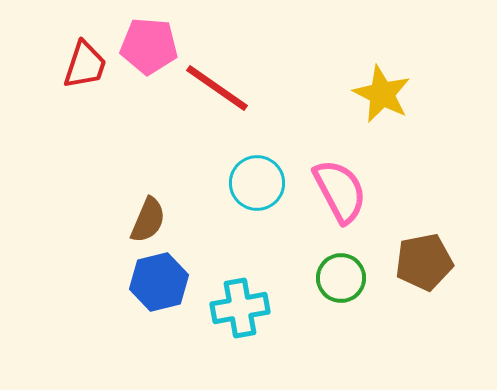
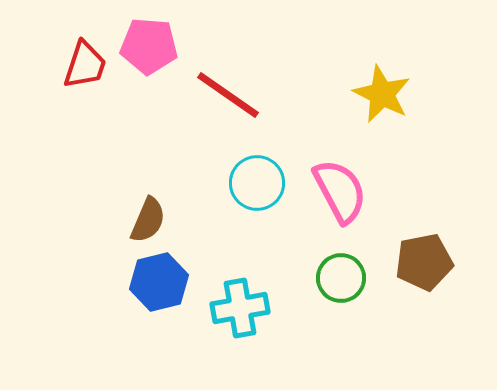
red line: moved 11 px right, 7 px down
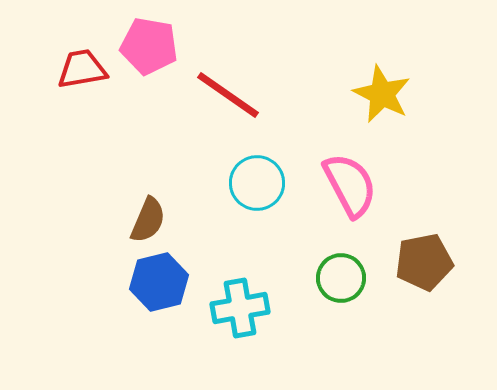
pink pentagon: rotated 6 degrees clockwise
red trapezoid: moved 3 px left, 4 px down; rotated 118 degrees counterclockwise
pink semicircle: moved 10 px right, 6 px up
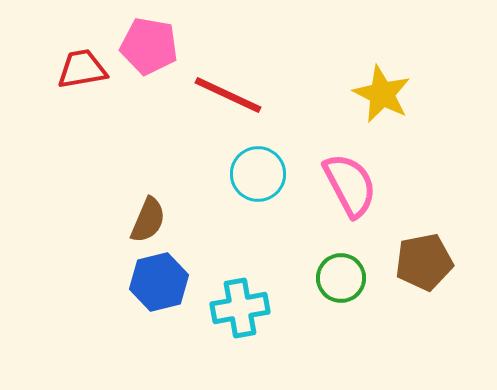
red line: rotated 10 degrees counterclockwise
cyan circle: moved 1 px right, 9 px up
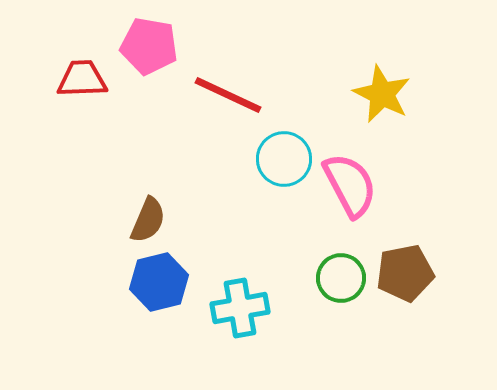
red trapezoid: moved 10 px down; rotated 8 degrees clockwise
cyan circle: moved 26 px right, 15 px up
brown pentagon: moved 19 px left, 11 px down
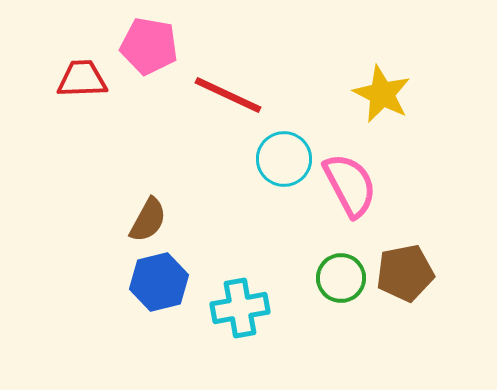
brown semicircle: rotated 6 degrees clockwise
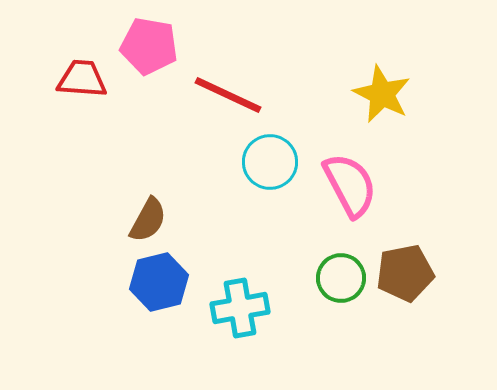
red trapezoid: rotated 6 degrees clockwise
cyan circle: moved 14 px left, 3 px down
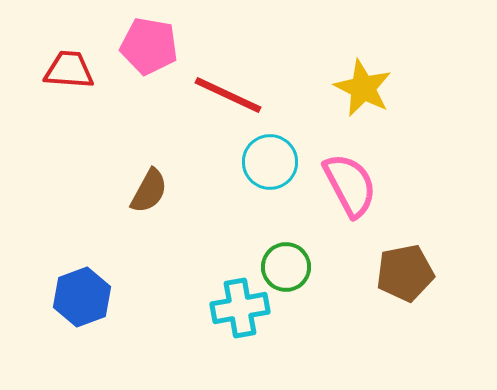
red trapezoid: moved 13 px left, 9 px up
yellow star: moved 19 px left, 6 px up
brown semicircle: moved 1 px right, 29 px up
green circle: moved 55 px left, 11 px up
blue hexagon: moved 77 px left, 15 px down; rotated 6 degrees counterclockwise
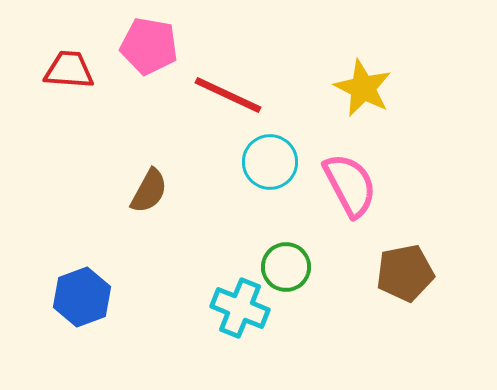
cyan cross: rotated 32 degrees clockwise
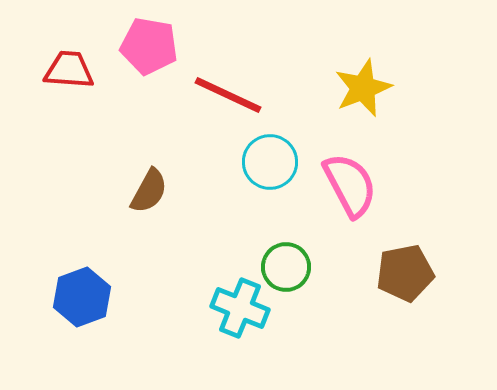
yellow star: rotated 24 degrees clockwise
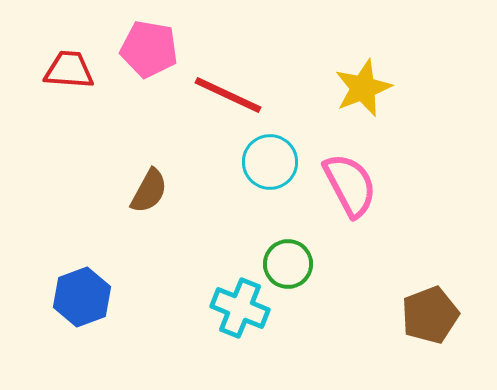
pink pentagon: moved 3 px down
green circle: moved 2 px right, 3 px up
brown pentagon: moved 25 px right, 42 px down; rotated 10 degrees counterclockwise
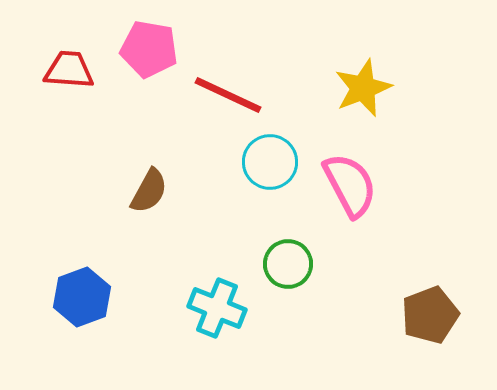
cyan cross: moved 23 px left
